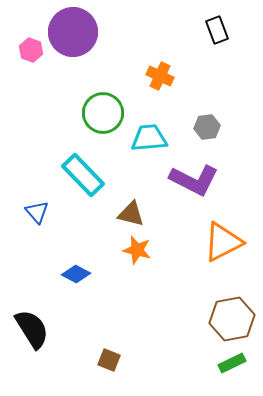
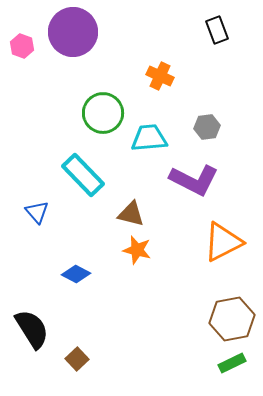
pink hexagon: moved 9 px left, 4 px up
brown square: moved 32 px left, 1 px up; rotated 25 degrees clockwise
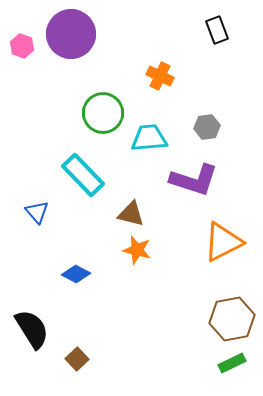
purple circle: moved 2 px left, 2 px down
purple L-shape: rotated 9 degrees counterclockwise
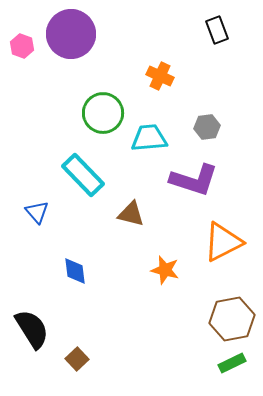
orange star: moved 28 px right, 20 px down
blue diamond: moved 1 px left, 3 px up; rotated 56 degrees clockwise
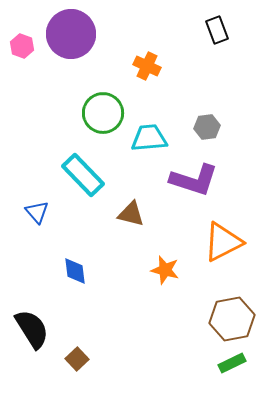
orange cross: moved 13 px left, 10 px up
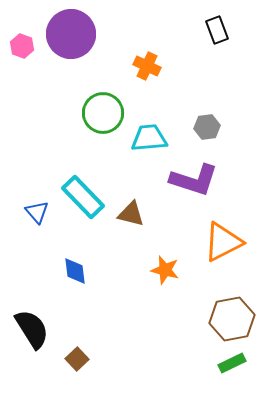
cyan rectangle: moved 22 px down
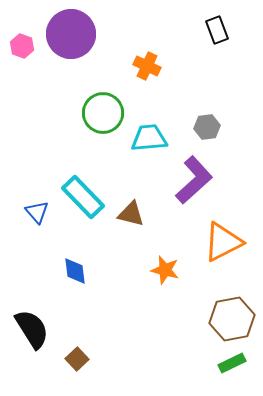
purple L-shape: rotated 60 degrees counterclockwise
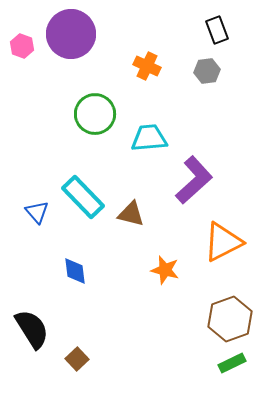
green circle: moved 8 px left, 1 px down
gray hexagon: moved 56 px up
brown hexagon: moved 2 px left; rotated 9 degrees counterclockwise
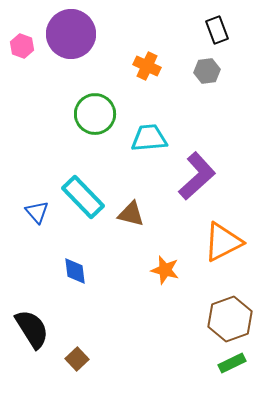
purple L-shape: moved 3 px right, 4 px up
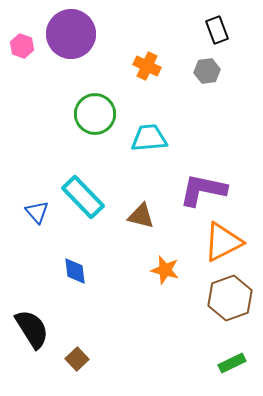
purple L-shape: moved 6 px right, 14 px down; rotated 126 degrees counterclockwise
brown triangle: moved 10 px right, 2 px down
brown hexagon: moved 21 px up
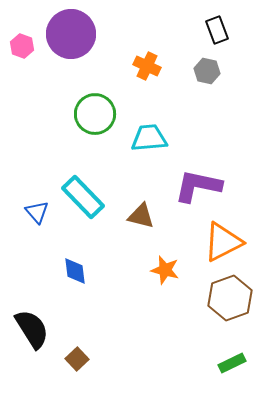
gray hexagon: rotated 20 degrees clockwise
purple L-shape: moved 5 px left, 4 px up
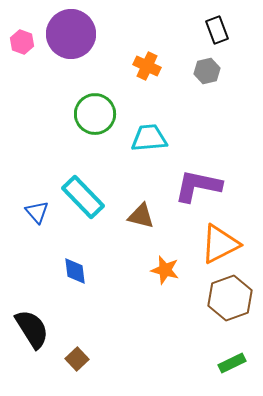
pink hexagon: moved 4 px up
gray hexagon: rotated 25 degrees counterclockwise
orange triangle: moved 3 px left, 2 px down
